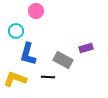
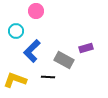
blue L-shape: moved 4 px right, 3 px up; rotated 30 degrees clockwise
gray rectangle: moved 1 px right
yellow L-shape: moved 1 px down
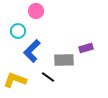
cyan circle: moved 2 px right
gray rectangle: rotated 30 degrees counterclockwise
black line: rotated 32 degrees clockwise
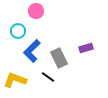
gray rectangle: moved 5 px left, 2 px up; rotated 66 degrees clockwise
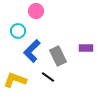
purple rectangle: rotated 16 degrees clockwise
gray rectangle: moved 1 px left, 2 px up
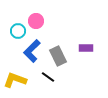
pink circle: moved 10 px down
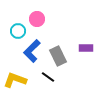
pink circle: moved 1 px right, 2 px up
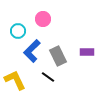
pink circle: moved 6 px right
purple rectangle: moved 1 px right, 4 px down
yellow L-shape: rotated 45 degrees clockwise
